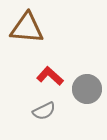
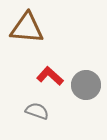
gray circle: moved 1 px left, 4 px up
gray semicircle: moved 7 px left; rotated 135 degrees counterclockwise
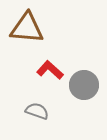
red L-shape: moved 6 px up
gray circle: moved 2 px left
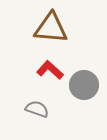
brown triangle: moved 24 px right
gray semicircle: moved 2 px up
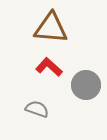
red L-shape: moved 1 px left, 3 px up
gray circle: moved 2 px right
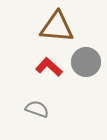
brown triangle: moved 6 px right, 1 px up
gray circle: moved 23 px up
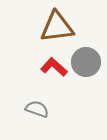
brown triangle: rotated 12 degrees counterclockwise
red L-shape: moved 5 px right
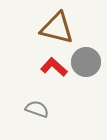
brown triangle: moved 1 px down; rotated 21 degrees clockwise
